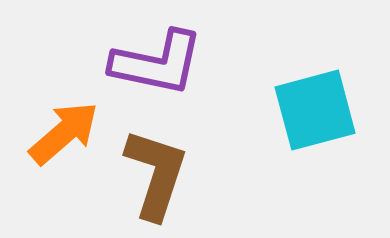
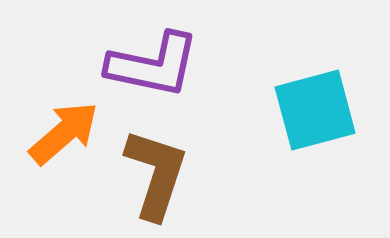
purple L-shape: moved 4 px left, 2 px down
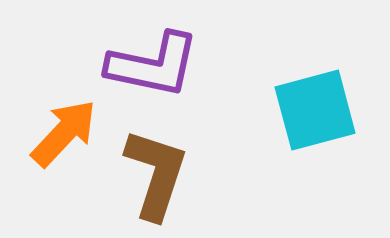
orange arrow: rotated 6 degrees counterclockwise
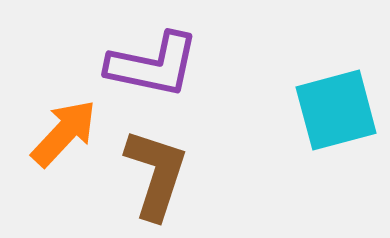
cyan square: moved 21 px right
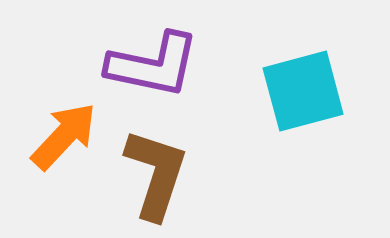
cyan square: moved 33 px left, 19 px up
orange arrow: moved 3 px down
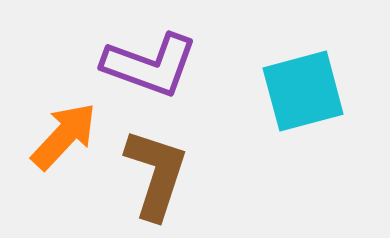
purple L-shape: moved 3 px left; rotated 8 degrees clockwise
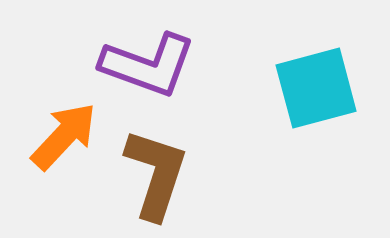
purple L-shape: moved 2 px left
cyan square: moved 13 px right, 3 px up
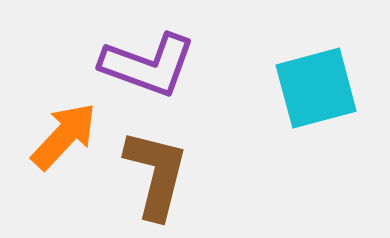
brown L-shape: rotated 4 degrees counterclockwise
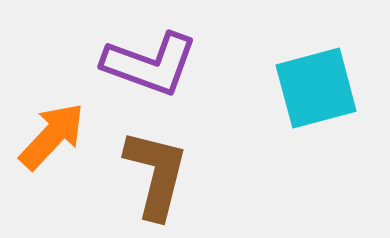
purple L-shape: moved 2 px right, 1 px up
orange arrow: moved 12 px left
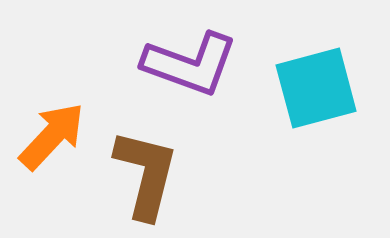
purple L-shape: moved 40 px right
brown L-shape: moved 10 px left
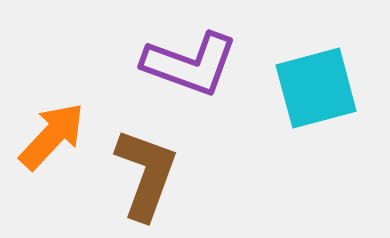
brown L-shape: rotated 6 degrees clockwise
